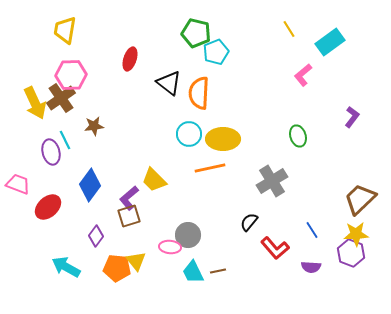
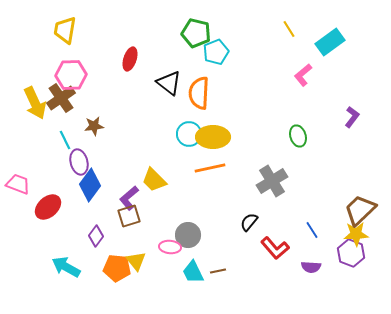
yellow ellipse at (223, 139): moved 10 px left, 2 px up
purple ellipse at (51, 152): moved 28 px right, 10 px down
brown trapezoid at (360, 199): moved 11 px down
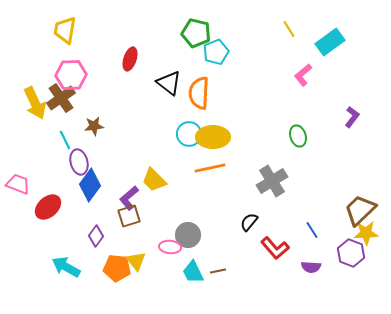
yellow star at (356, 234): moved 10 px right, 1 px up
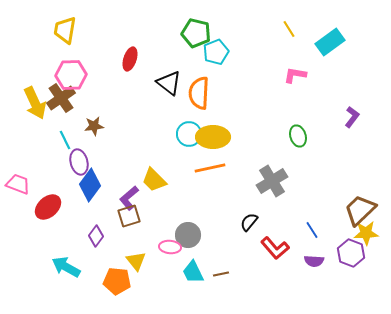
pink L-shape at (303, 75): moved 8 px left; rotated 50 degrees clockwise
purple semicircle at (311, 267): moved 3 px right, 6 px up
orange pentagon at (117, 268): moved 13 px down
brown line at (218, 271): moved 3 px right, 3 px down
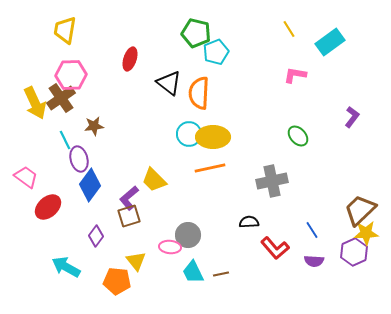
green ellipse at (298, 136): rotated 25 degrees counterclockwise
purple ellipse at (79, 162): moved 3 px up
gray cross at (272, 181): rotated 20 degrees clockwise
pink trapezoid at (18, 184): moved 8 px right, 7 px up; rotated 15 degrees clockwise
black semicircle at (249, 222): rotated 48 degrees clockwise
purple hexagon at (351, 253): moved 3 px right, 1 px up; rotated 16 degrees clockwise
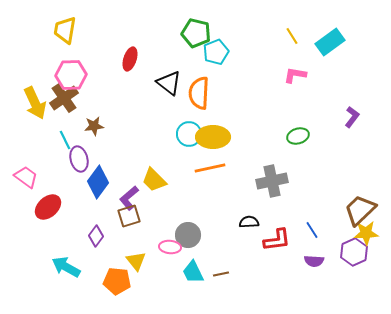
yellow line at (289, 29): moved 3 px right, 7 px down
brown cross at (61, 98): moved 3 px right
green ellipse at (298, 136): rotated 65 degrees counterclockwise
blue diamond at (90, 185): moved 8 px right, 3 px up
red L-shape at (275, 248): moved 2 px right, 8 px up; rotated 56 degrees counterclockwise
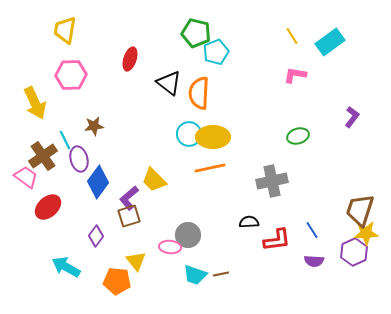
brown cross at (64, 98): moved 21 px left, 58 px down
brown trapezoid at (360, 210): rotated 28 degrees counterclockwise
cyan trapezoid at (193, 272): moved 2 px right, 3 px down; rotated 45 degrees counterclockwise
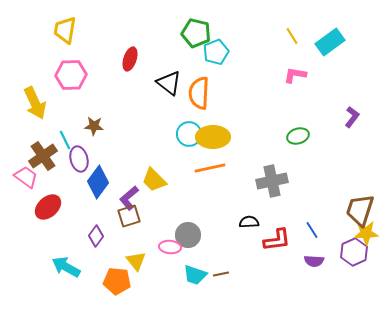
brown star at (94, 126): rotated 12 degrees clockwise
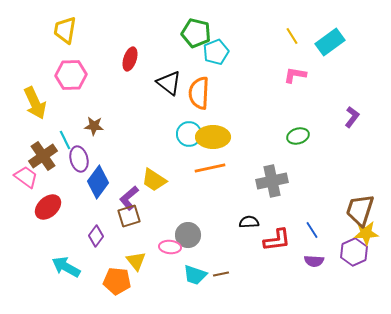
yellow trapezoid at (154, 180): rotated 12 degrees counterclockwise
